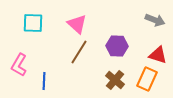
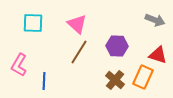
orange rectangle: moved 4 px left, 2 px up
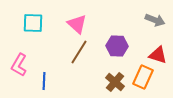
brown cross: moved 2 px down
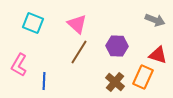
cyan square: rotated 20 degrees clockwise
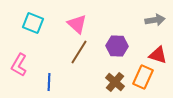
gray arrow: rotated 30 degrees counterclockwise
blue line: moved 5 px right, 1 px down
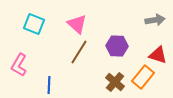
cyan square: moved 1 px right, 1 px down
orange rectangle: rotated 15 degrees clockwise
blue line: moved 3 px down
